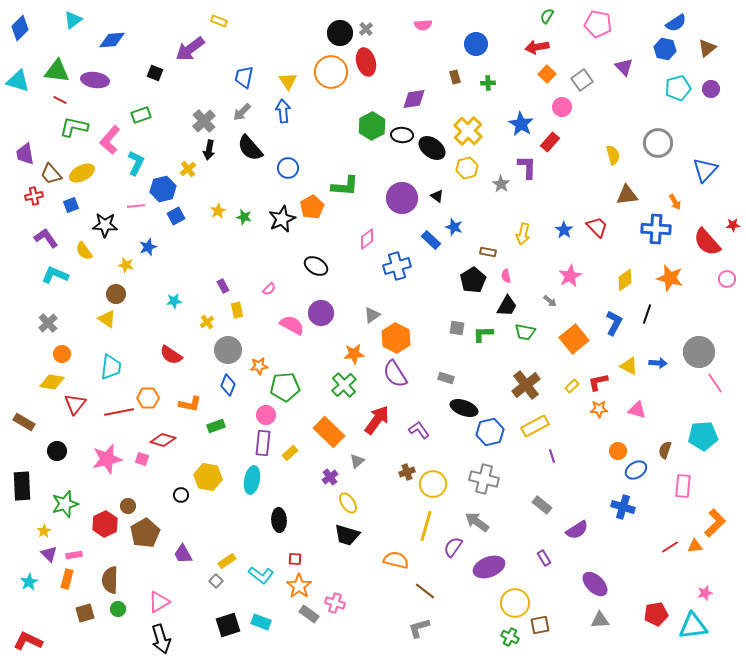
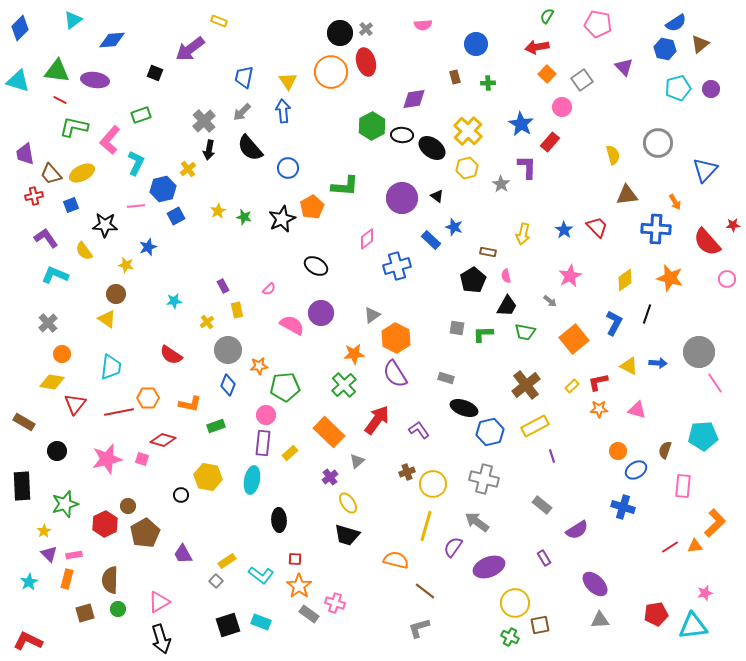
brown triangle at (707, 48): moved 7 px left, 4 px up
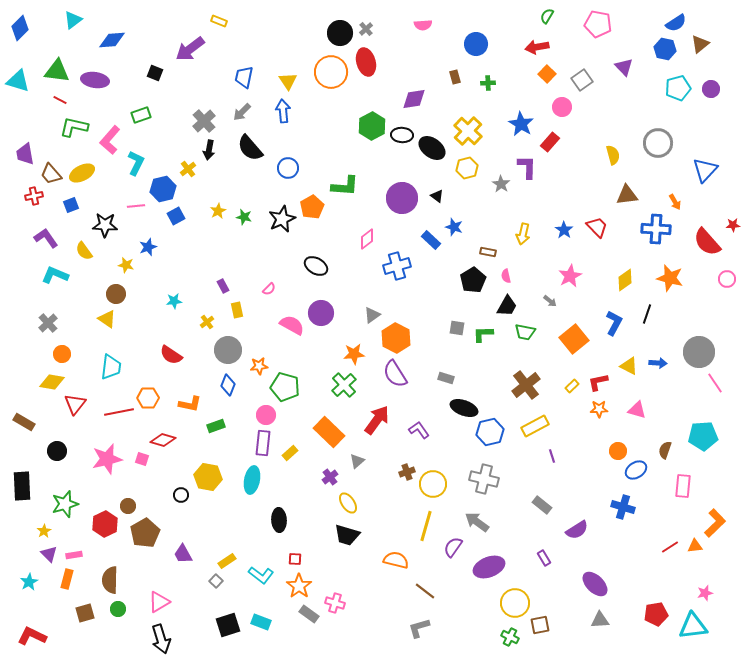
green pentagon at (285, 387): rotated 20 degrees clockwise
red L-shape at (28, 641): moved 4 px right, 5 px up
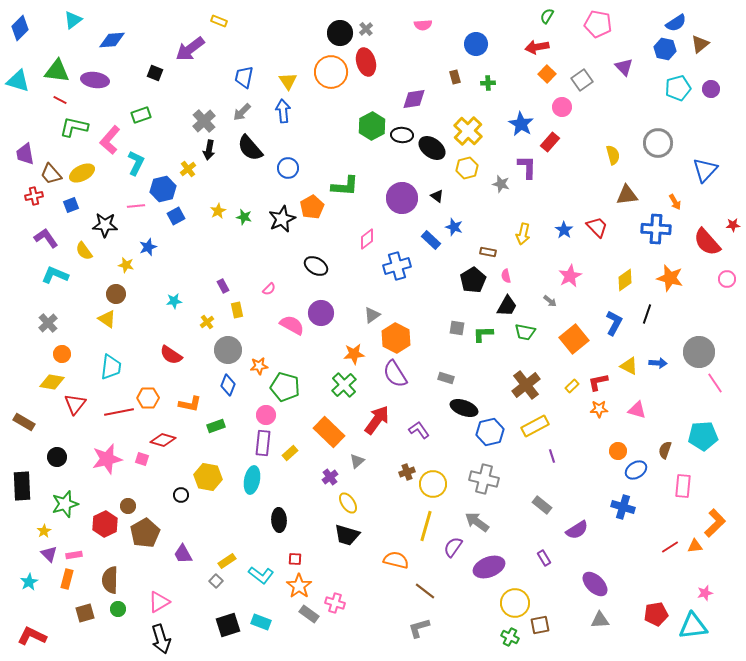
gray star at (501, 184): rotated 18 degrees counterclockwise
black circle at (57, 451): moved 6 px down
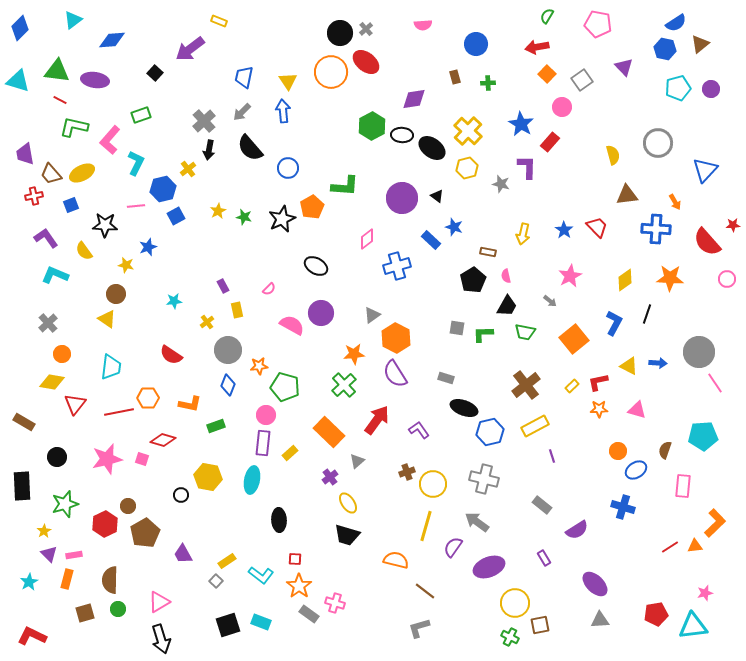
red ellipse at (366, 62): rotated 36 degrees counterclockwise
black square at (155, 73): rotated 21 degrees clockwise
orange star at (670, 278): rotated 12 degrees counterclockwise
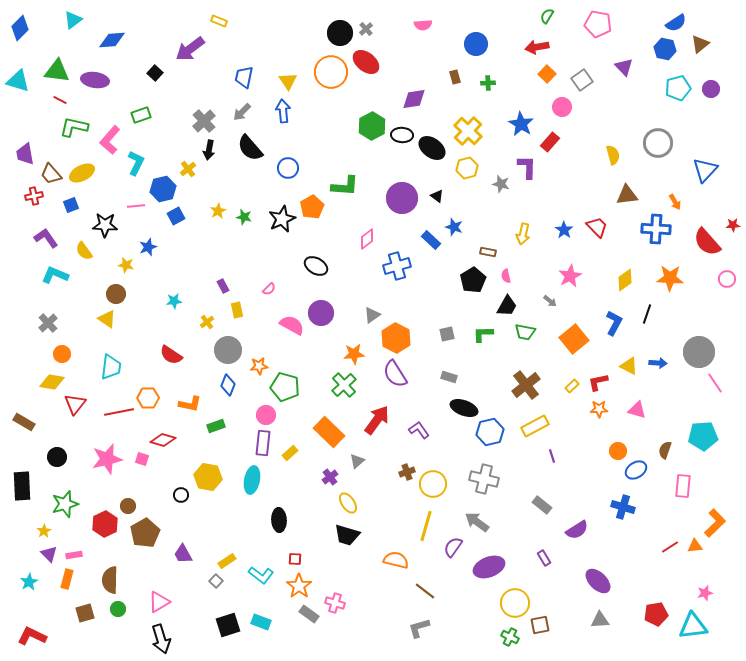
gray square at (457, 328): moved 10 px left, 6 px down; rotated 21 degrees counterclockwise
gray rectangle at (446, 378): moved 3 px right, 1 px up
purple ellipse at (595, 584): moved 3 px right, 3 px up
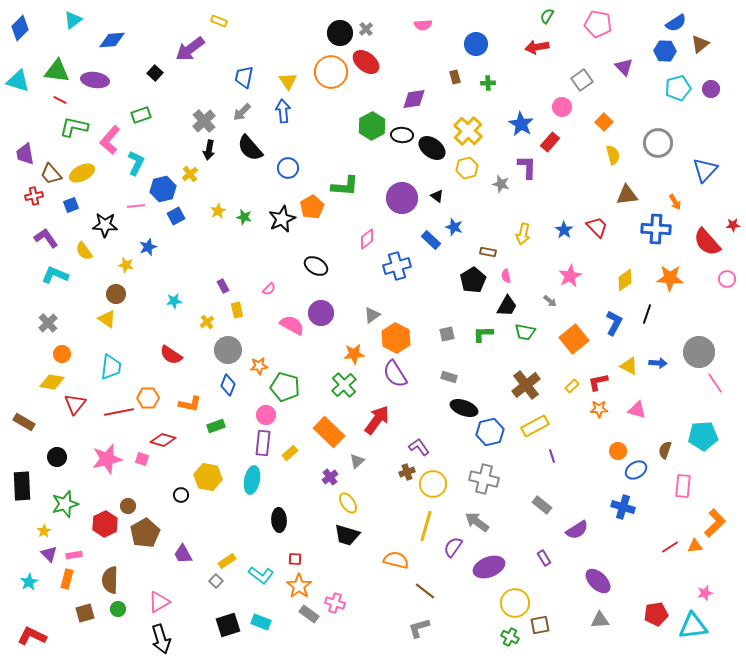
blue hexagon at (665, 49): moved 2 px down; rotated 10 degrees counterclockwise
orange square at (547, 74): moved 57 px right, 48 px down
yellow cross at (188, 169): moved 2 px right, 5 px down
purple L-shape at (419, 430): moved 17 px down
